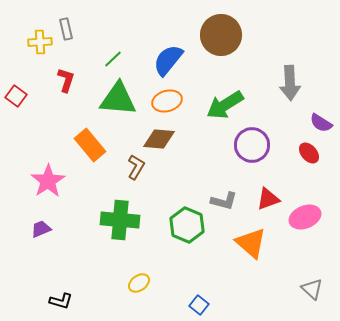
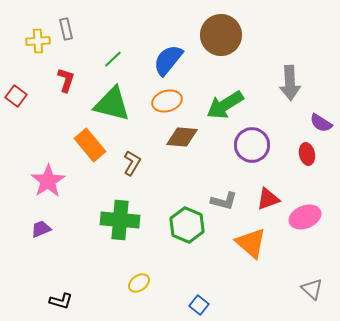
yellow cross: moved 2 px left, 1 px up
green triangle: moved 6 px left, 5 px down; rotated 9 degrees clockwise
brown diamond: moved 23 px right, 2 px up
red ellipse: moved 2 px left, 1 px down; rotated 30 degrees clockwise
brown L-shape: moved 4 px left, 4 px up
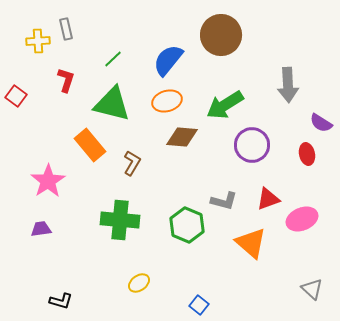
gray arrow: moved 2 px left, 2 px down
pink ellipse: moved 3 px left, 2 px down
purple trapezoid: rotated 15 degrees clockwise
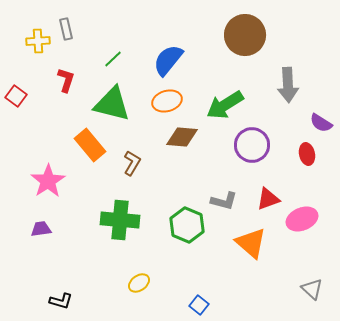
brown circle: moved 24 px right
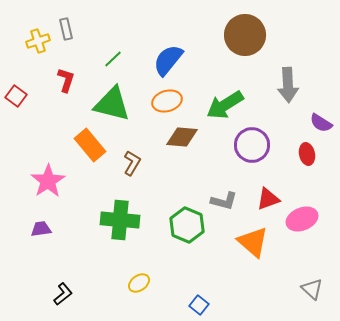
yellow cross: rotated 15 degrees counterclockwise
orange triangle: moved 2 px right, 1 px up
black L-shape: moved 2 px right, 7 px up; rotated 55 degrees counterclockwise
